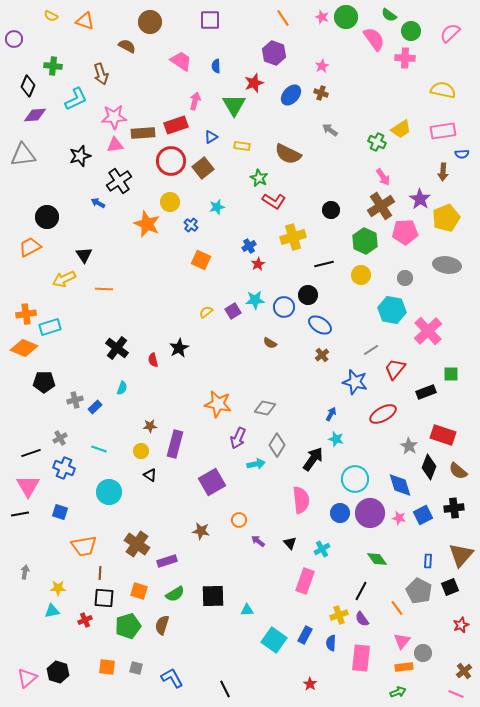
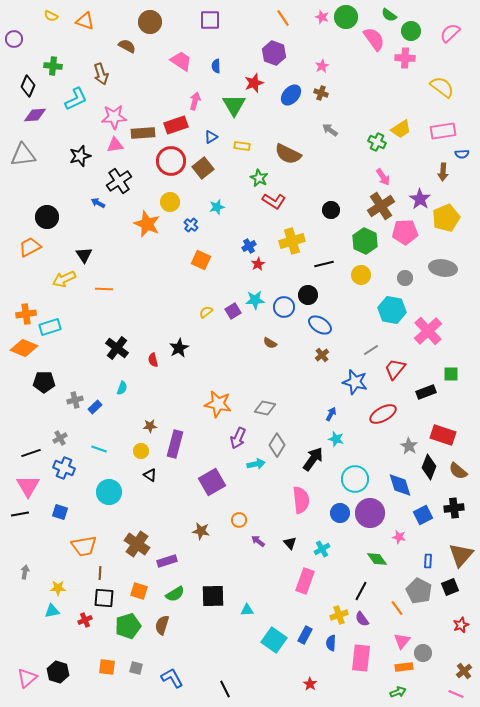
yellow semicircle at (443, 90): moved 1 px left, 3 px up; rotated 25 degrees clockwise
yellow cross at (293, 237): moved 1 px left, 4 px down
gray ellipse at (447, 265): moved 4 px left, 3 px down
pink star at (399, 518): moved 19 px down
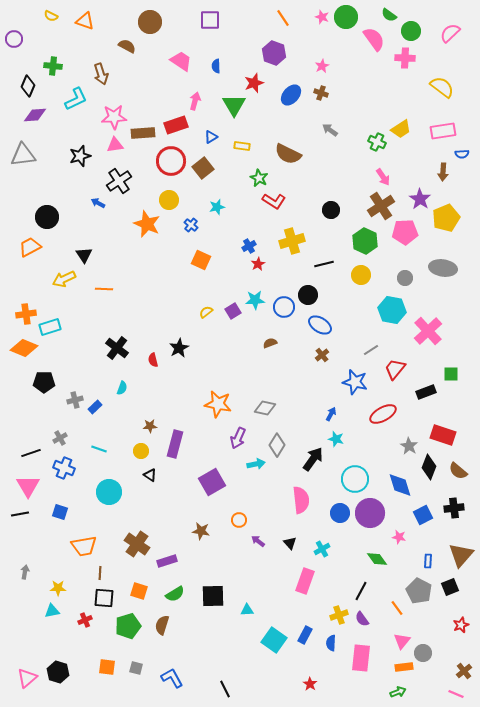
yellow circle at (170, 202): moved 1 px left, 2 px up
brown semicircle at (270, 343): rotated 128 degrees clockwise
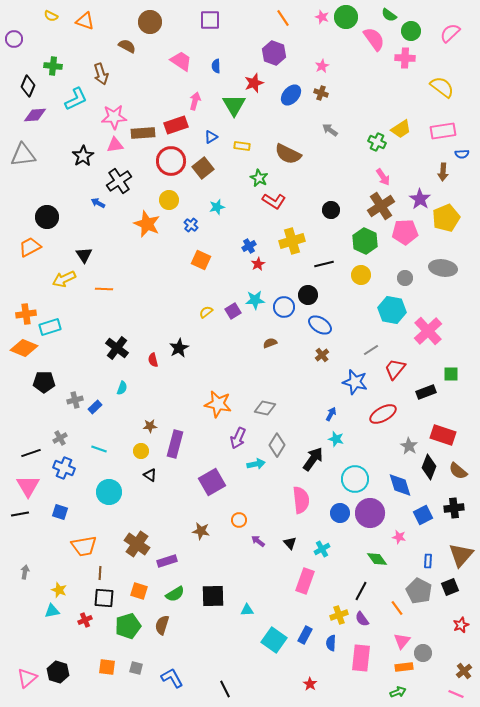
black star at (80, 156): moved 3 px right; rotated 15 degrees counterclockwise
yellow star at (58, 588): moved 1 px right, 2 px down; rotated 21 degrees clockwise
